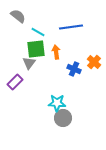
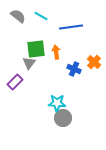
cyan line: moved 3 px right, 16 px up
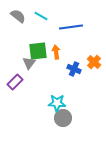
green square: moved 2 px right, 2 px down
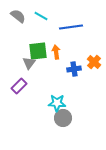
blue cross: rotated 32 degrees counterclockwise
purple rectangle: moved 4 px right, 4 px down
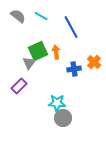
blue line: rotated 70 degrees clockwise
green square: rotated 18 degrees counterclockwise
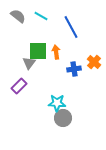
green square: rotated 24 degrees clockwise
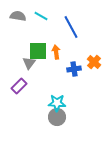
gray semicircle: rotated 28 degrees counterclockwise
gray circle: moved 6 px left, 1 px up
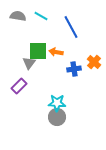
orange arrow: rotated 72 degrees counterclockwise
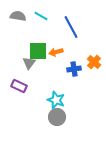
orange arrow: rotated 24 degrees counterclockwise
purple rectangle: rotated 70 degrees clockwise
cyan star: moved 1 px left, 3 px up; rotated 18 degrees clockwise
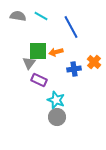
purple rectangle: moved 20 px right, 6 px up
